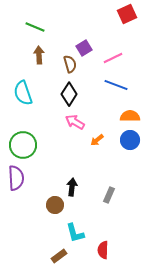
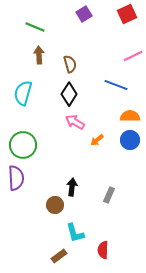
purple square: moved 34 px up
pink line: moved 20 px right, 2 px up
cyan semicircle: rotated 35 degrees clockwise
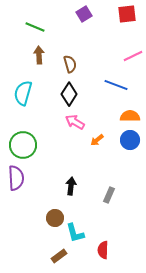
red square: rotated 18 degrees clockwise
black arrow: moved 1 px left, 1 px up
brown circle: moved 13 px down
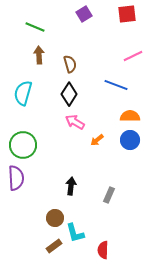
brown rectangle: moved 5 px left, 10 px up
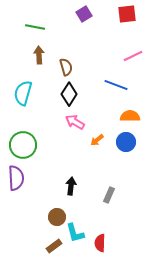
green line: rotated 12 degrees counterclockwise
brown semicircle: moved 4 px left, 3 px down
blue circle: moved 4 px left, 2 px down
brown circle: moved 2 px right, 1 px up
red semicircle: moved 3 px left, 7 px up
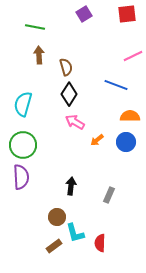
cyan semicircle: moved 11 px down
purple semicircle: moved 5 px right, 1 px up
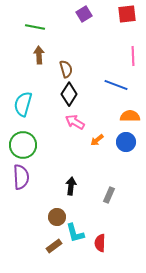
pink line: rotated 66 degrees counterclockwise
brown semicircle: moved 2 px down
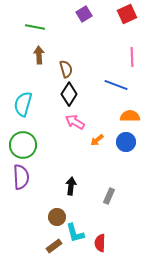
red square: rotated 18 degrees counterclockwise
pink line: moved 1 px left, 1 px down
gray rectangle: moved 1 px down
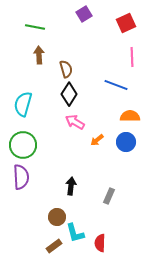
red square: moved 1 px left, 9 px down
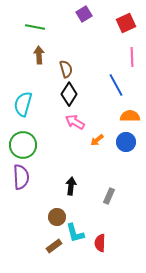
blue line: rotated 40 degrees clockwise
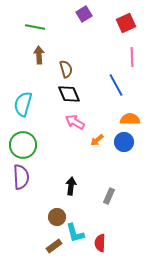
black diamond: rotated 55 degrees counterclockwise
orange semicircle: moved 3 px down
blue circle: moved 2 px left
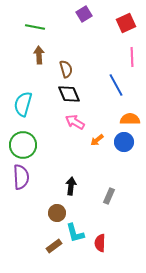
brown circle: moved 4 px up
